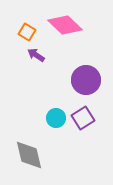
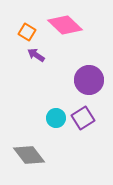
purple circle: moved 3 px right
gray diamond: rotated 24 degrees counterclockwise
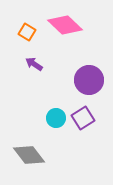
purple arrow: moved 2 px left, 9 px down
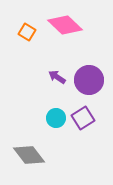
purple arrow: moved 23 px right, 13 px down
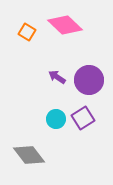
cyan circle: moved 1 px down
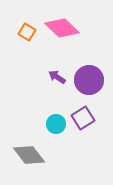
pink diamond: moved 3 px left, 3 px down
cyan circle: moved 5 px down
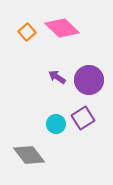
orange square: rotated 18 degrees clockwise
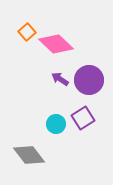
pink diamond: moved 6 px left, 16 px down
purple arrow: moved 3 px right, 2 px down
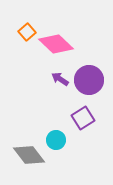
cyan circle: moved 16 px down
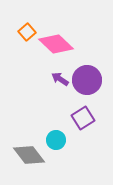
purple circle: moved 2 px left
